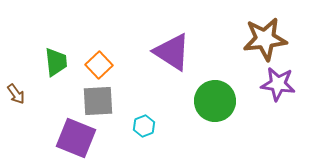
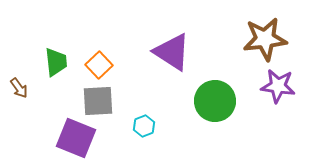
purple star: moved 2 px down
brown arrow: moved 3 px right, 6 px up
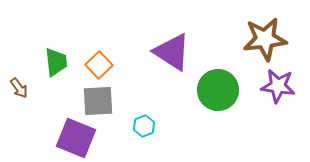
green circle: moved 3 px right, 11 px up
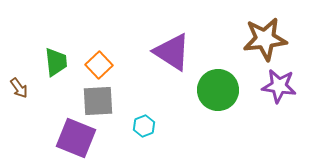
purple star: moved 1 px right
